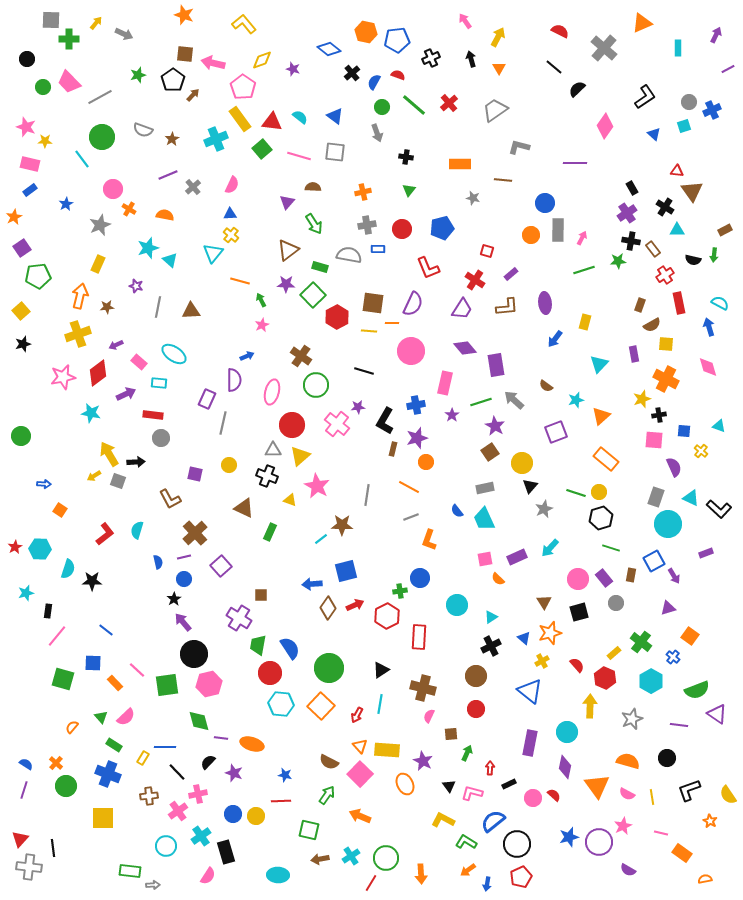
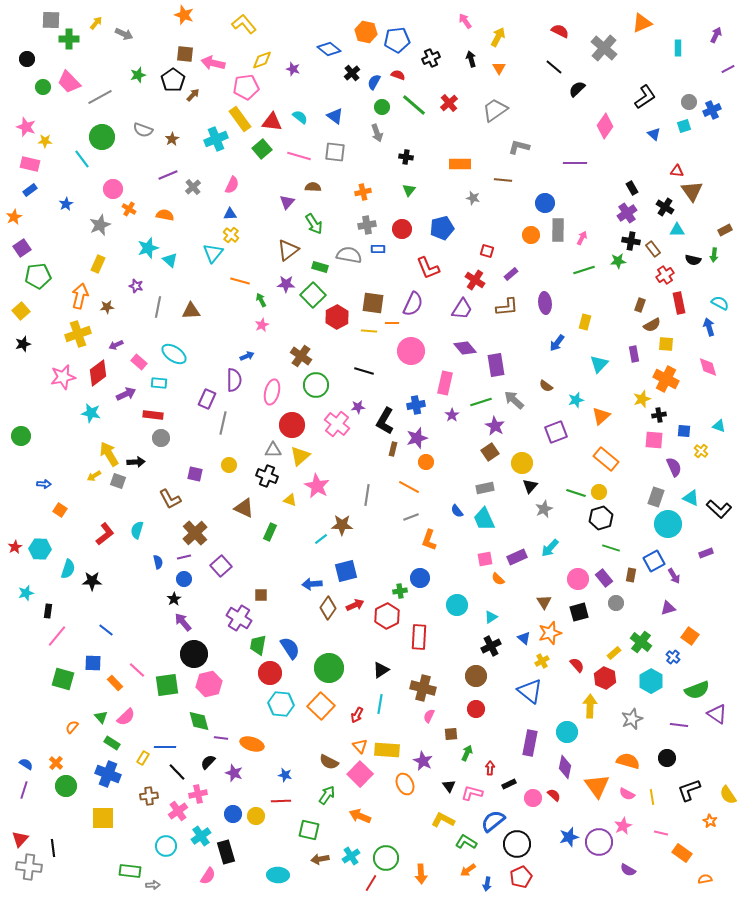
pink pentagon at (243, 87): moved 3 px right; rotated 30 degrees clockwise
blue arrow at (555, 339): moved 2 px right, 4 px down
green rectangle at (114, 745): moved 2 px left, 2 px up
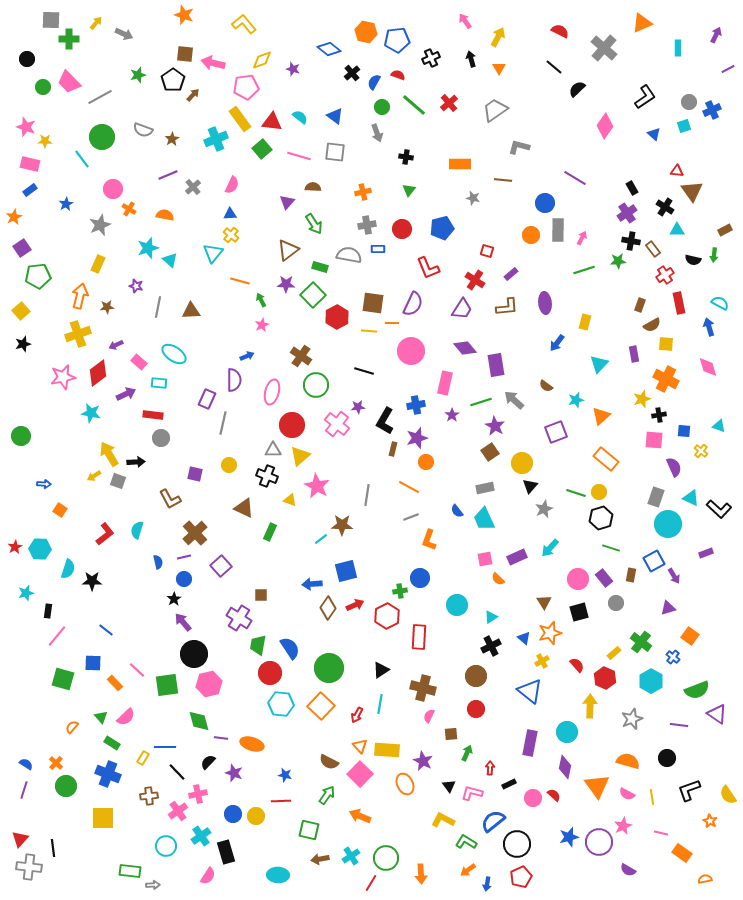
purple line at (575, 163): moved 15 px down; rotated 30 degrees clockwise
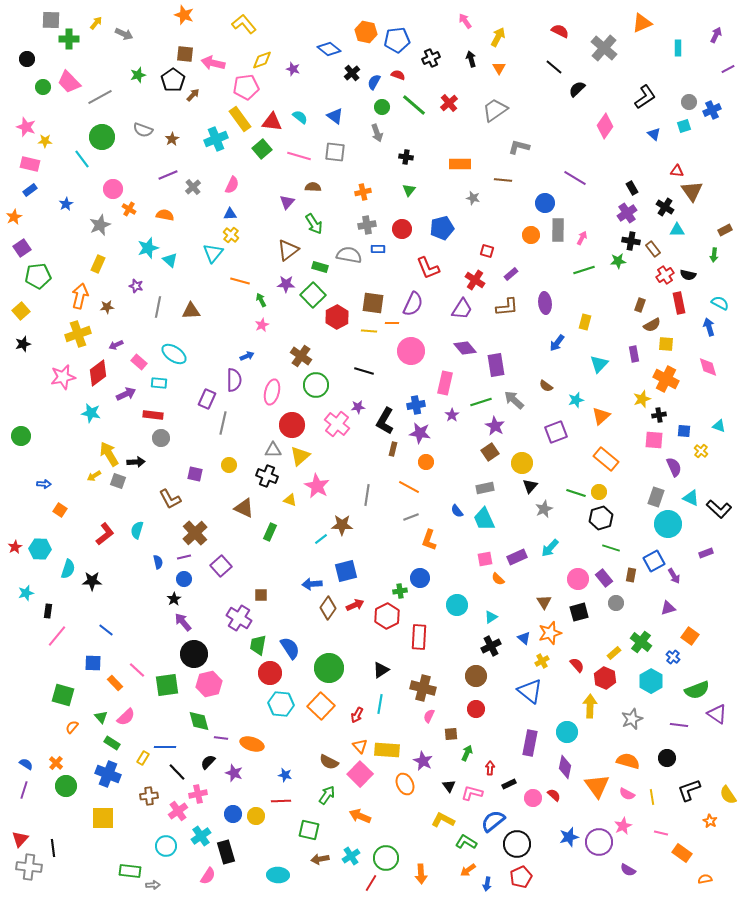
black semicircle at (693, 260): moved 5 px left, 15 px down
purple star at (417, 438): moved 3 px right, 5 px up; rotated 25 degrees clockwise
green square at (63, 679): moved 16 px down
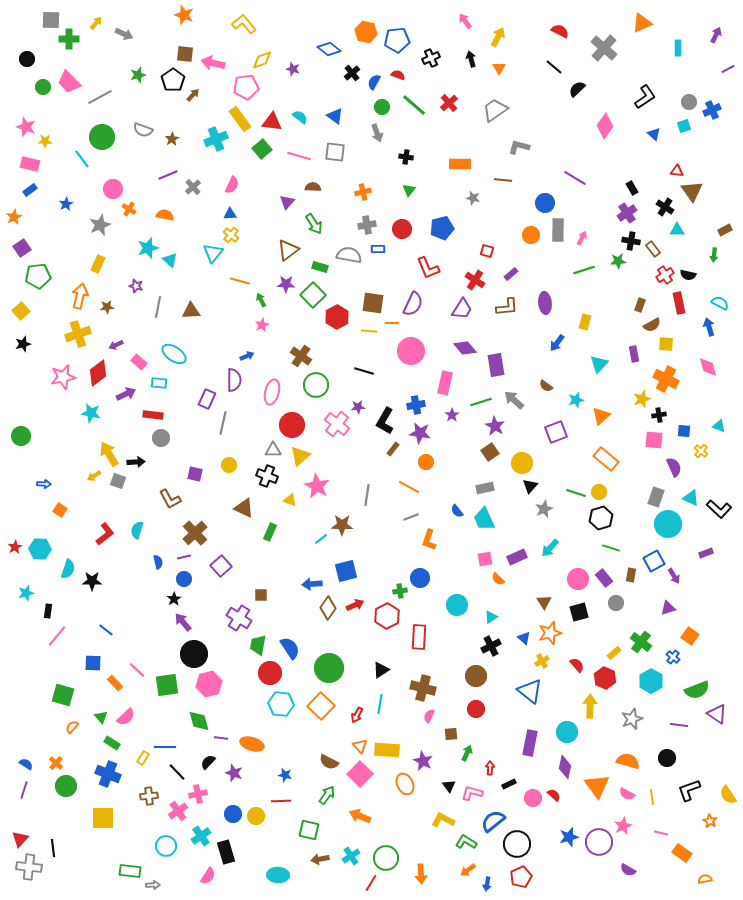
brown rectangle at (393, 449): rotated 24 degrees clockwise
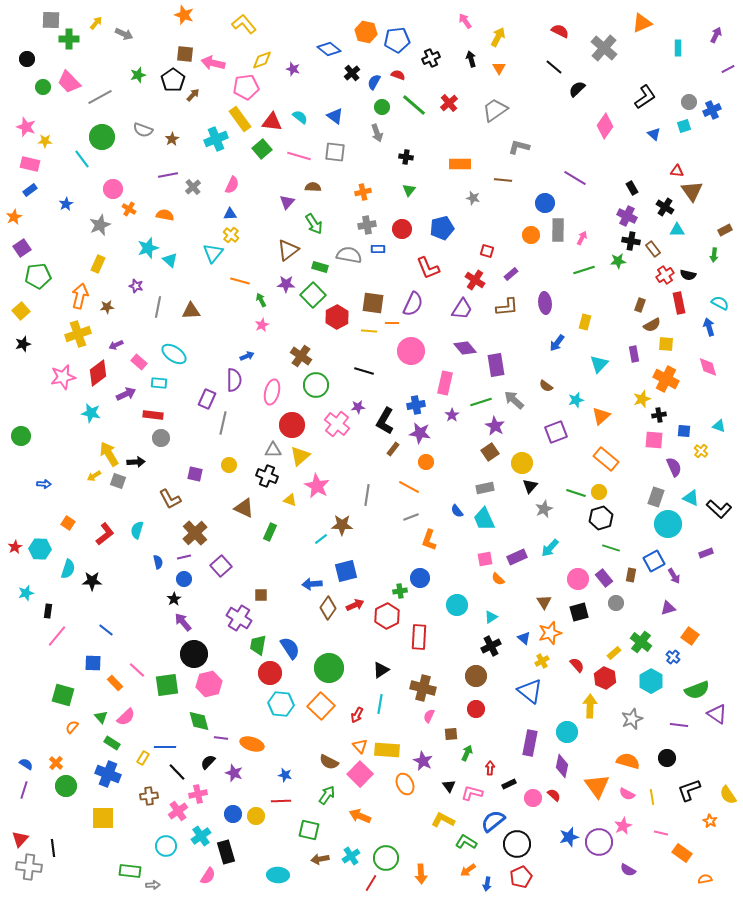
purple line at (168, 175): rotated 12 degrees clockwise
purple cross at (627, 213): moved 3 px down; rotated 30 degrees counterclockwise
orange square at (60, 510): moved 8 px right, 13 px down
purple diamond at (565, 767): moved 3 px left, 1 px up
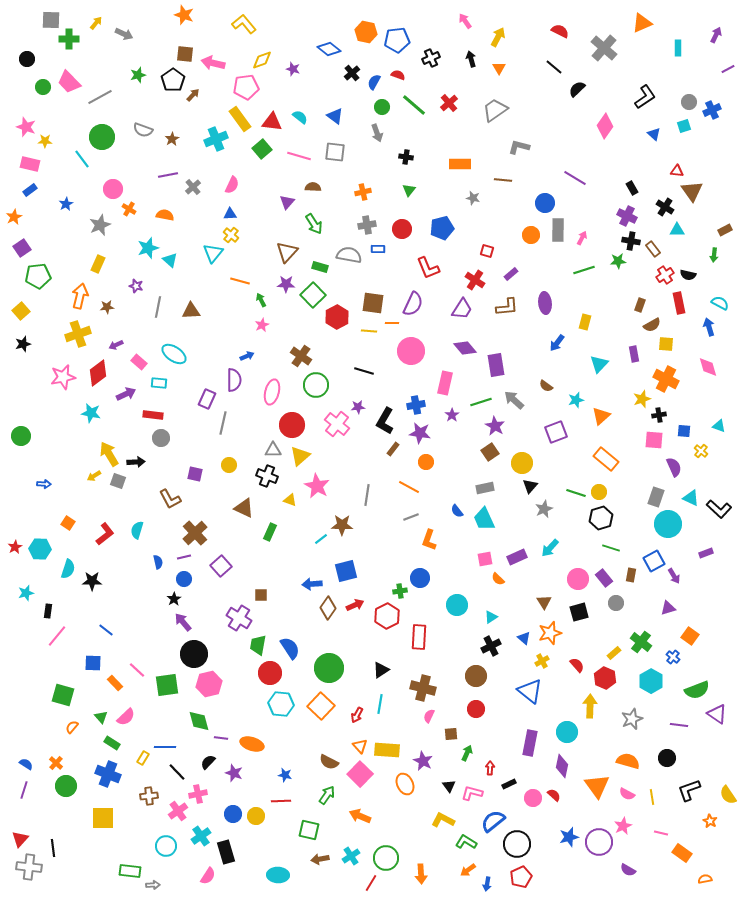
brown triangle at (288, 250): moved 1 px left, 2 px down; rotated 10 degrees counterclockwise
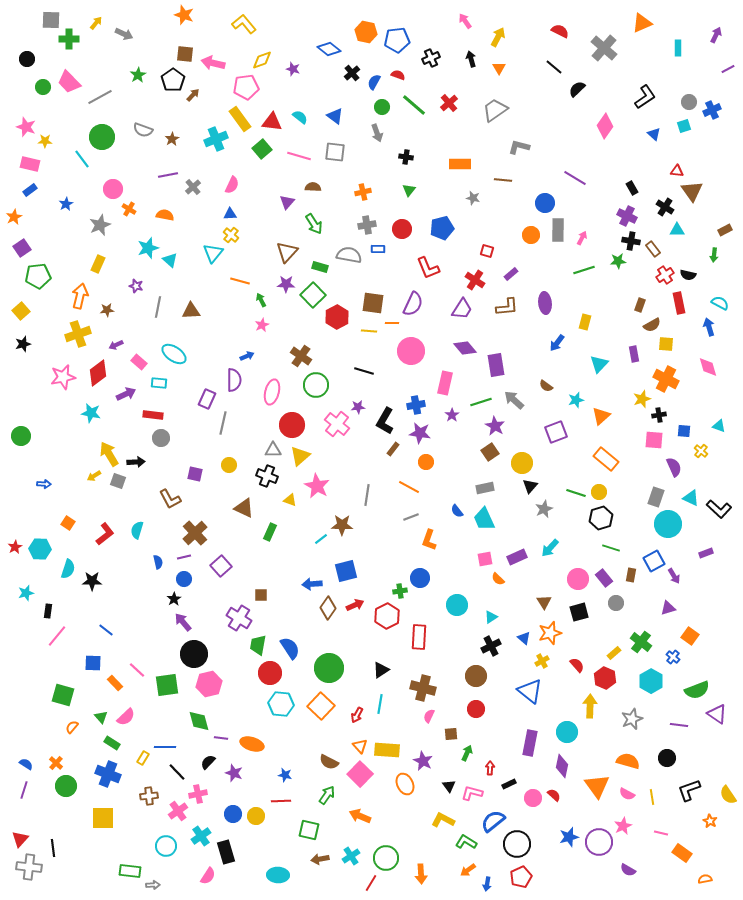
green star at (138, 75): rotated 14 degrees counterclockwise
brown star at (107, 307): moved 3 px down
